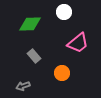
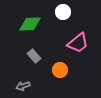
white circle: moved 1 px left
orange circle: moved 2 px left, 3 px up
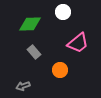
gray rectangle: moved 4 px up
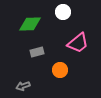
gray rectangle: moved 3 px right; rotated 64 degrees counterclockwise
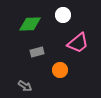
white circle: moved 3 px down
gray arrow: moved 2 px right; rotated 128 degrees counterclockwise
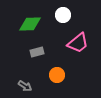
orange circle: moved 3 px left, 5 px down
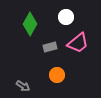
white circle: moved 3 px right, 2 px down
green diamond: rotated 60 degrees counterclockwise
gray rectangle: moved 13 px right, 5 px up
gray arrow: moved 2 px left
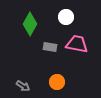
pink trapezoid: moved 1 px left, 1 px down; rotated 130 degrees counterclockwise
gray rectangle: rotated 24 degrees clockwise
orange circle: moved 7 px down
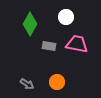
gray rectangle: moved 1 px left, 1 px up
gray arrow: moved 4 px right, 2 px up
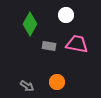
white circle: moved 2 px up
gray arrow: moved 2 px down
